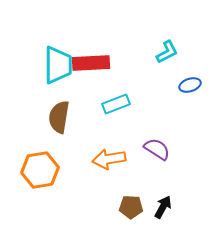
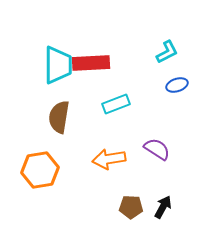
blue ellipse: moved 13 px left
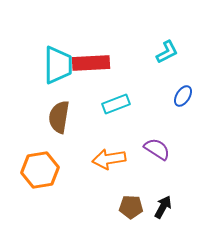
blue ellipse: moved 6 px right, 11 px down; rotated 40 degrees counterclockwise
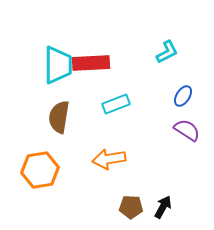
purple semicircle: moved 30 px right, 19 px up
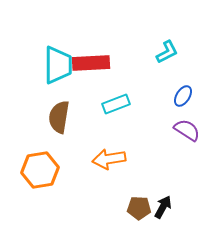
brown pentagon: moved 8 px right, 1 px down
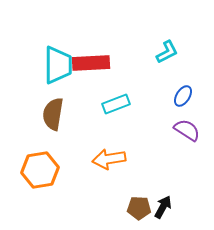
brown semicircle: moved 6 px left, 3 px up
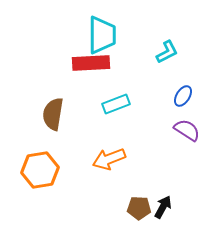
cyan trapezoid: moved 44 px right, 30 px up
orange arrow: rotated 12 degrees counterclockwise
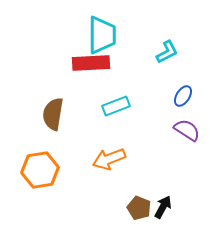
cyan rectangle: moved 2 px down
brown pentagon: rotated 20 degrees clockwise
